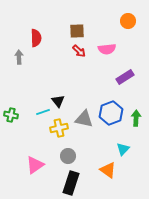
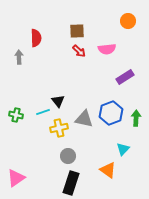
green cross: moved 5 px right
pink triangle: moved 19 px left, 13 px down
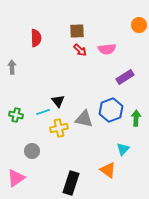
orange circle: moved 11 px right, 4 px down
red arrow: moved 1 px right, 1 px up
gray arrow: moved 7 px left, 10 px down
blue hexagon: moved 3 px up
gray circle: moved 36 px left, 5 px up
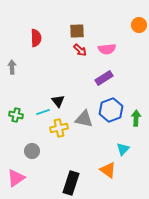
purple rectangle: moved 21 px left, 1 px down
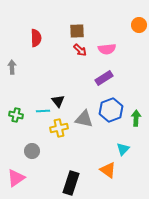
cyan line: moved 1 px up; rotated 16 degrees clockwise
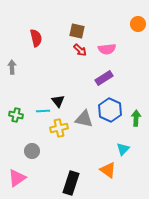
orange circle: moved 1 px left, 1 px up
brown square: rotated 14 degrees clockwise
red semicircle: rotated 12 degrees counterclockwise
blue hexagon: moved 1 px left; rotated 15 degrees counterclockwise
pink triangle: moved 1 px right
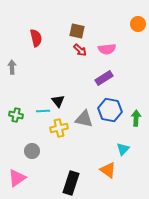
blue hexagon: rotated 15 degrees counterclockwise
